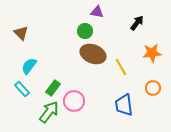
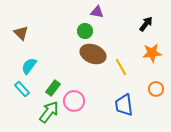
black arrow: moved 9 px right, 1 px down
orange circle: moved 3 px right, 1 px down
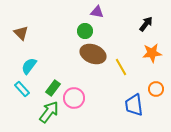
pink circle: moved 3 px up
blue trapezoid: moved 10 px right
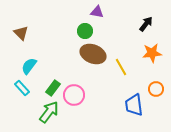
cyan rectangle: moved 1 px up
pink circle: moved 3 px up
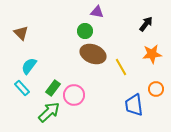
orange star: moved 1 px down
green arrow: rotated 10 degrees clockwise
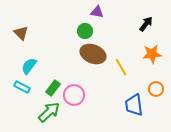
cyan rectangle: moved 1 px up; rotated 21 degrees counterclockwise
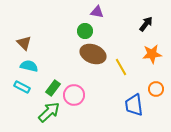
brown triangle: moved 3 px right, 10 px down
cyan semicircle: rotated 66 degrees clockwise
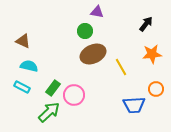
brown triangle: moved 1 px left, 2 px up; rotated 21 degrees counterclockwise
brown ellipse: rotated 45 degrees counterclockwise
blue trapezoid: rotated 85 degrees counterclockwise
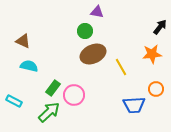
black arrow: moved 14 px right, 3 px down
cyan rectangle: moved 8 px left, 14 px down
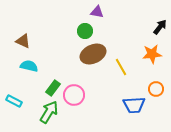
green arrow: rotated 15 degrees counterclockwise
